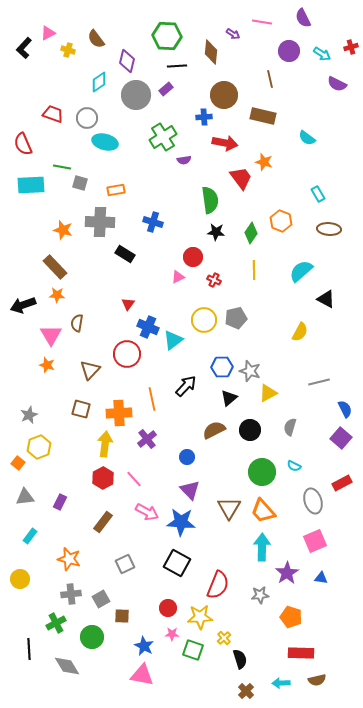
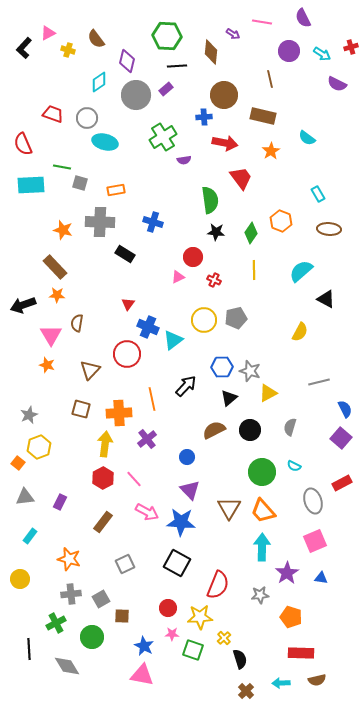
orange star at (264, 162): moved 7 px right, 11 px up; rotated 24 degrees clockwise
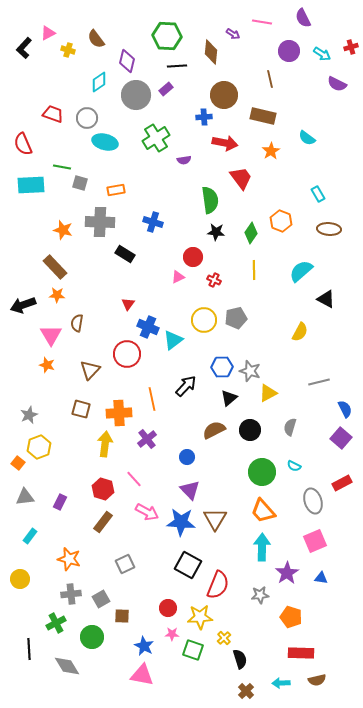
green cross at (163, 137): moved 7 px left, 1 px down
red hexagon at (103, 478): moved 11 px down; rotated 15 degrees counterclockwise
brown triangle at (229, 508): moved 14 px left, 11 px down
black square at (177, 563): moved 11 px right, 2 px down
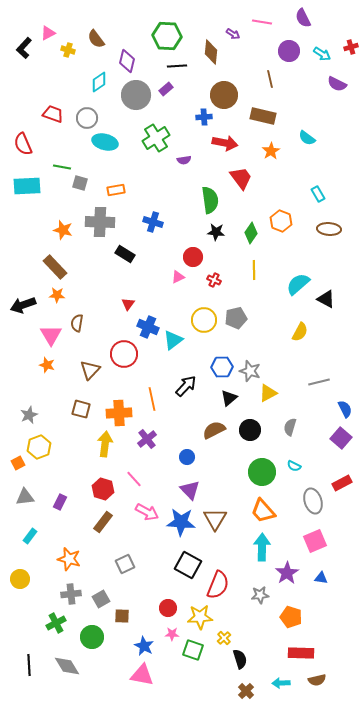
cyan rectangle at (31, 185): moved 4 px left, 1 px down
cyan semicircle at (301, 271): moved 3 px left, 13 px down
red circle at (127, 354): moved 3 px left
orange square at (18, 463): rotated 24 degrees clockwise
black line at (29, 649): moved 16 px down
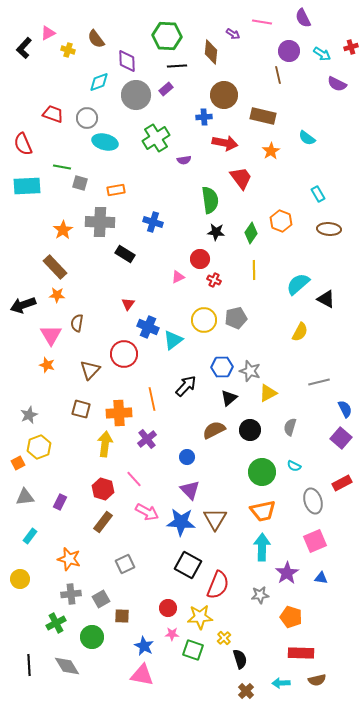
purple diamond at (127, 61): rotated 15 degrees counterclockwise
brown line at (270, 79): moved 8 px right, 4 px up
cyan diamond at (99, 82): rotated 15 degrees clockwise
orange star at (63, 230): rotated 24 degrees clockwise
red circle at (193, 257): moved 7 px right, 2 px down
orange trapezoid at (263, 511): rotated 60 degrees counterclockwise
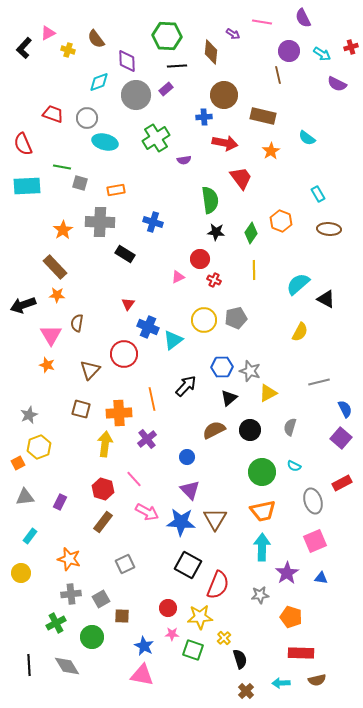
yellow circle at (20, 579): moved 1 px right, 6 px up
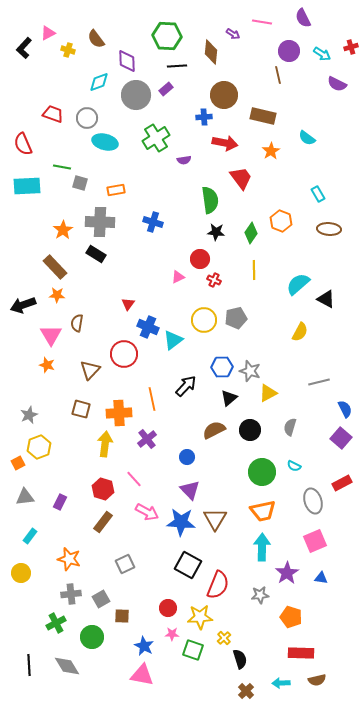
black rectangle at (125, 254): moved 29 px left
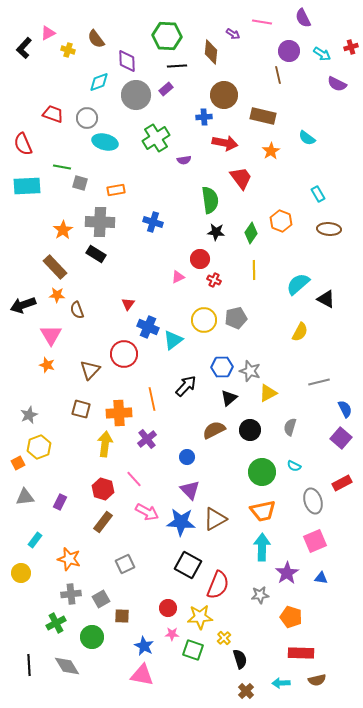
brown semicircle at (77, 323): moved 13 px up; rotated 30 degrees counterclockwise
brown triangle at (215, 519): rotated 30 degrees clockwise
cyan rectangle at (30, 536): moved 5 px right, 4 px down
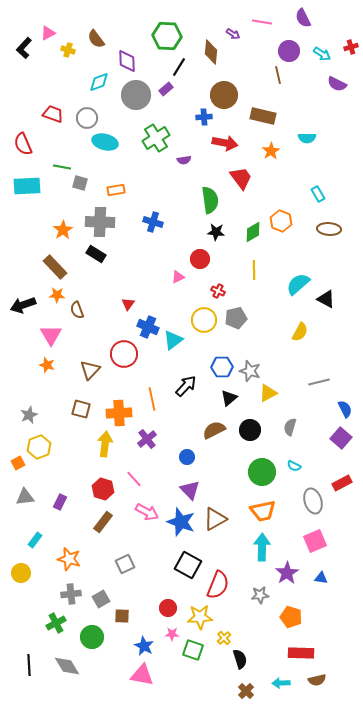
black line at (177, 66): moved 2 px right, 1 px down; rotated 54 degrees counterclockwise
cyan semicircle at (307, 138): rotated 36 degrees counterclockwise
green diamond at (251, 233): moved 2 px right, 1 px up; rotated 25 degrees clockwise
red cross at (214, 280): moved 4 px right, 11 px down
blue star at (181, 522): rotated 16 degrees clockwise
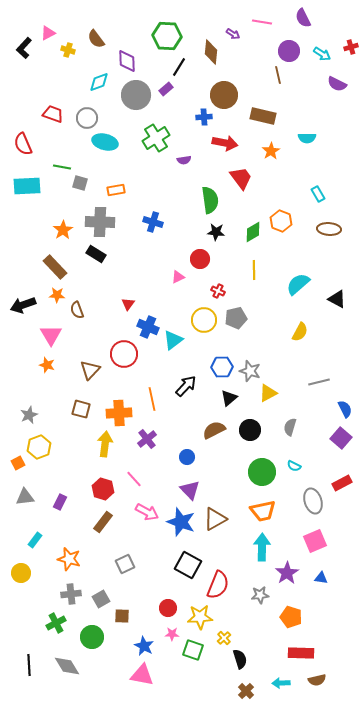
black triangle at (326, 299): moved 11 px right
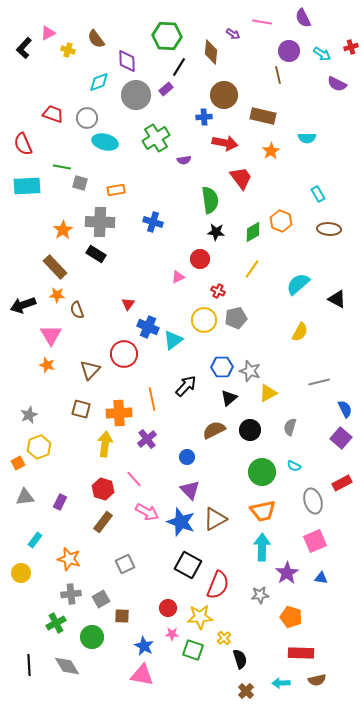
yellow line at (254, 270): moved 2 px left, 1 px up; rotated 36 degrees clockwise
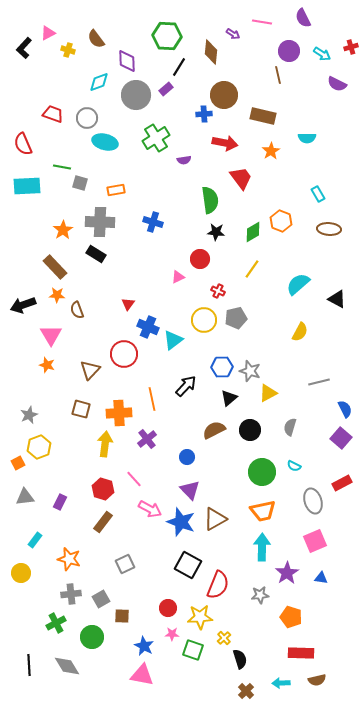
blue cross at (204, 117): moved 3 px up
pink arrow at (147, 512): moved 3 px right, 3 px up
